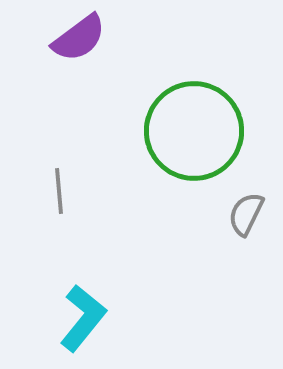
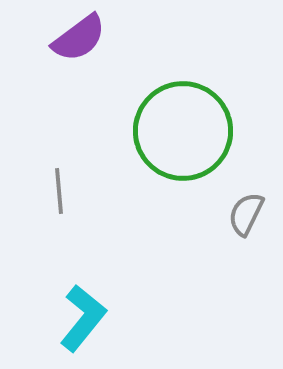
green circle: moved 11 px left
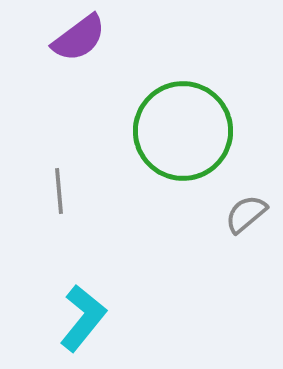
gray semicircle: rotated 24 degrees clockwise
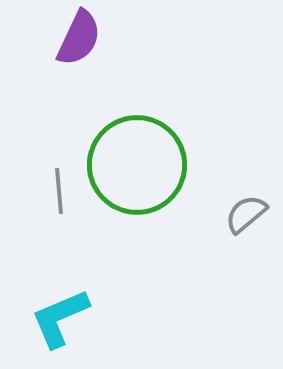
purple semicircle: rotated 28 degrees counterclockwise
green circle: moved 46 px left, 34 px down
cyan L-shape: moved 23 px left; rotated 152 degrees counterclockwise
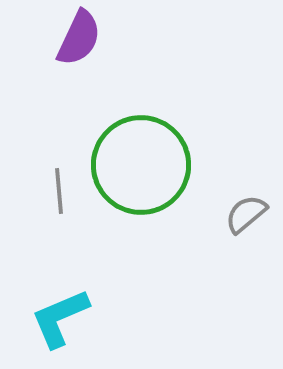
green circle: moved 4 px right
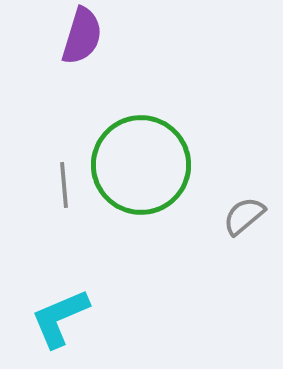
purple semicircle: moved 3 px right, 2 px up; rotated 8 degrees counterclockwise
gray line: moved 5 px right, 6 px up
gray semicircle: moved 2 px left, 2 px down
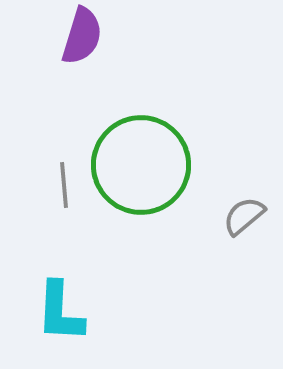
cyan L-shape: moved 6 px up; rotated 64 degrees counterclockwise
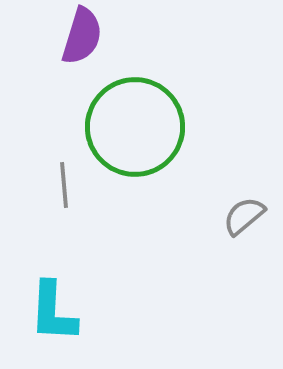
green circle: moved 6 px left, 38 px up
cyan L-shape: moved 7 px left
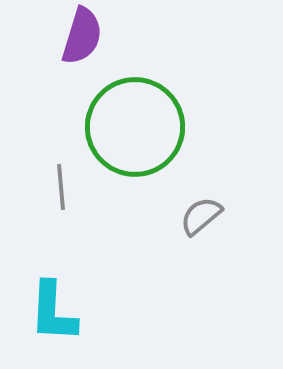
gray line: moved 3 px left, 2 px down
gray semicircle: moved 43 px left
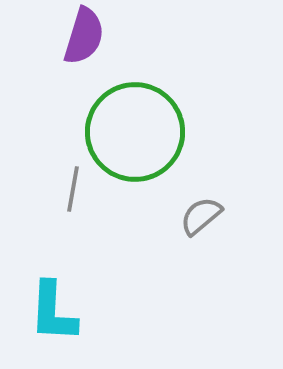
purple semicircle: moved 2 px right
green circle: moved 5 px down
gray line: moved 12 px right, 2 px down; rotated 15 degrees clockwise
